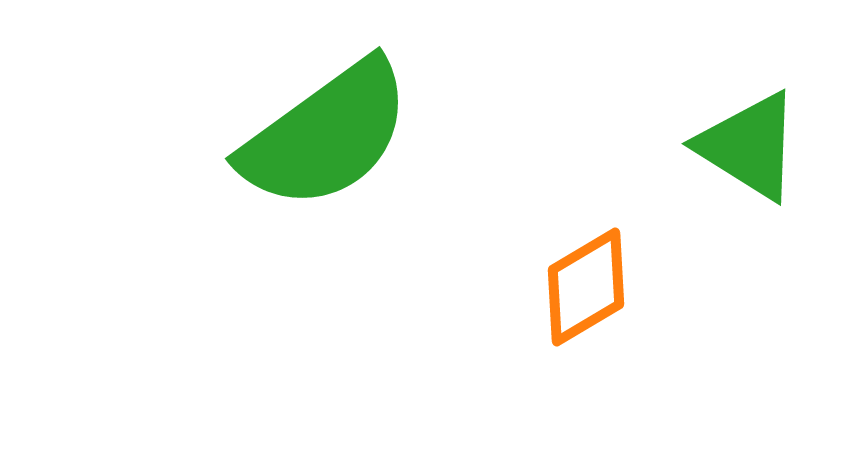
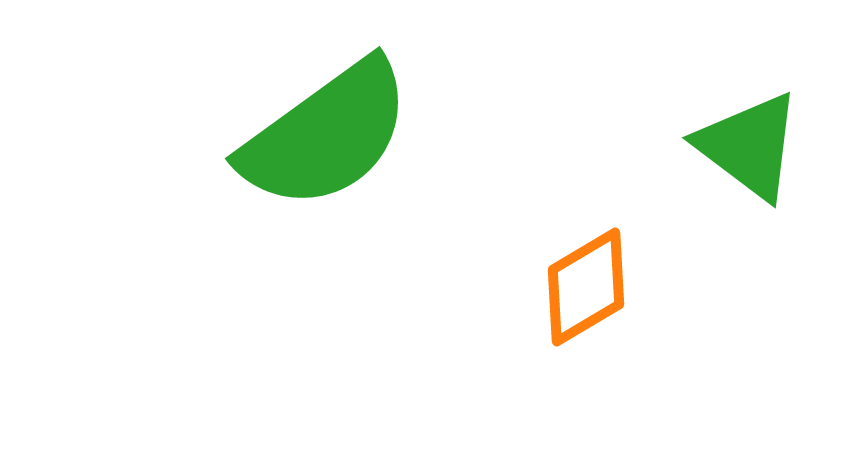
green triangle: rotated 5 degrees clockwise
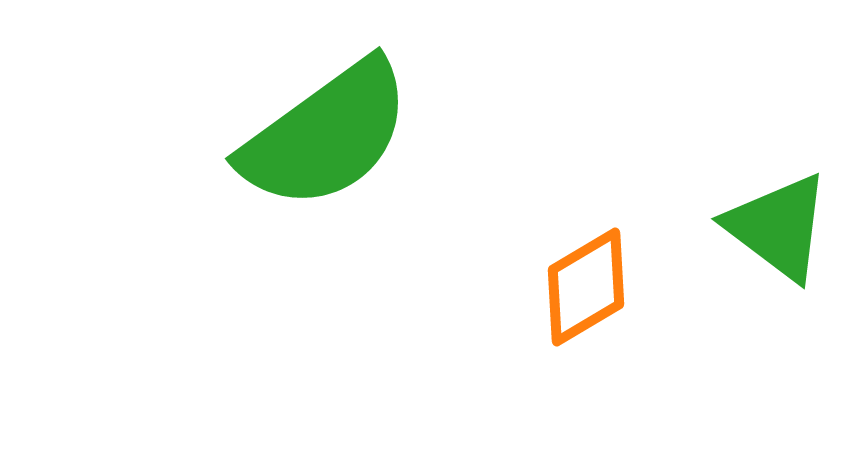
green triangle: moved 29 px right, 81 px down
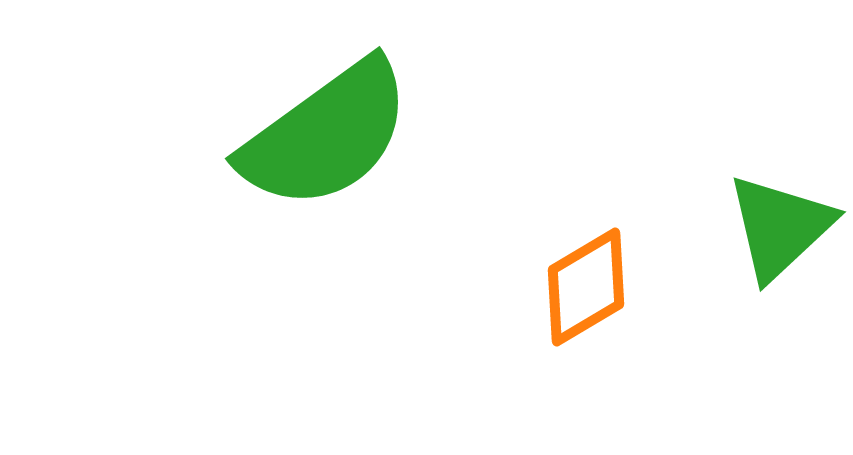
green triangle: moved 2 px right; rotated 40 degrees clockwise
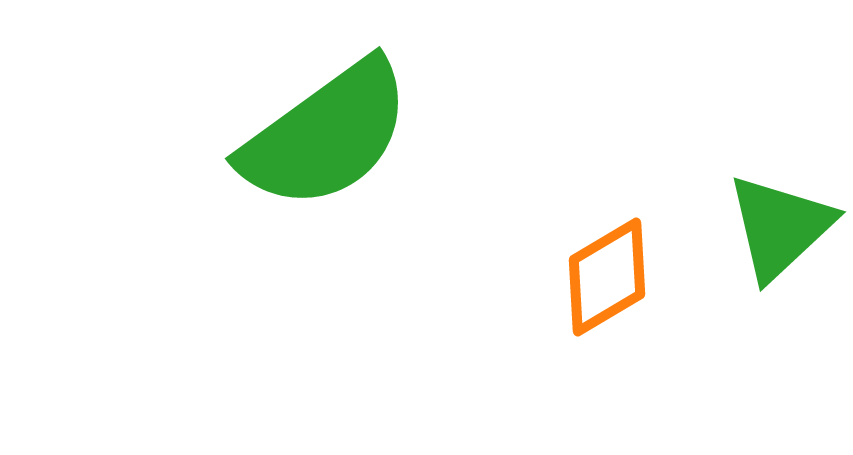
orange diamond: moved 21 px right, 10 px up
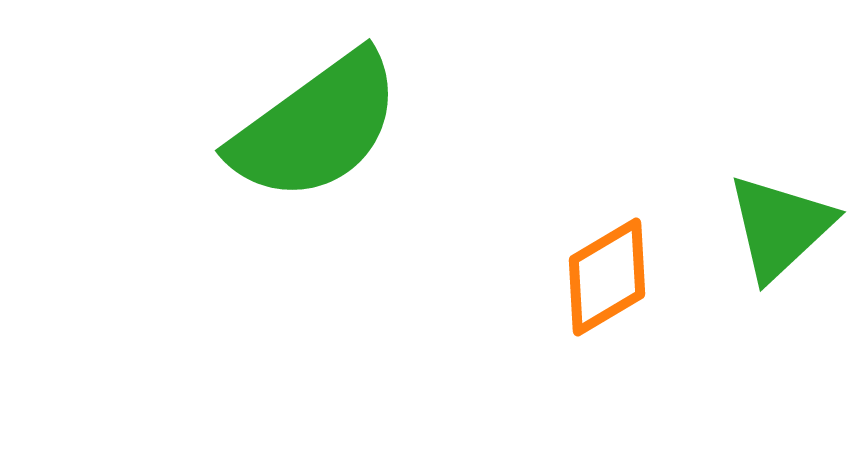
green semicircle: moved 10 px left, 8 px up
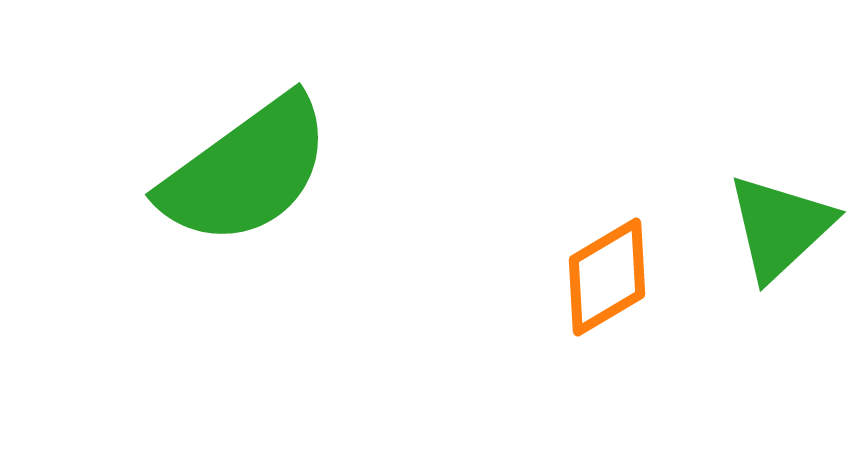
green semicircle: moved 70 px left, 44 px down
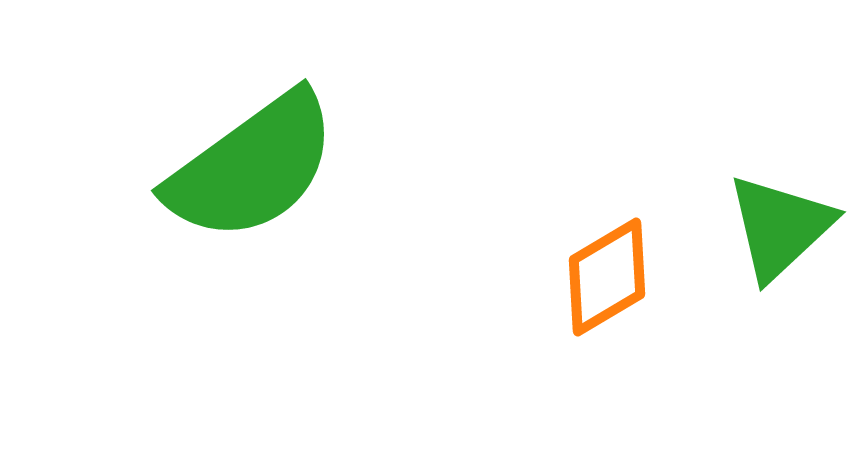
green semicircle: moved 6 px right, 4 px up
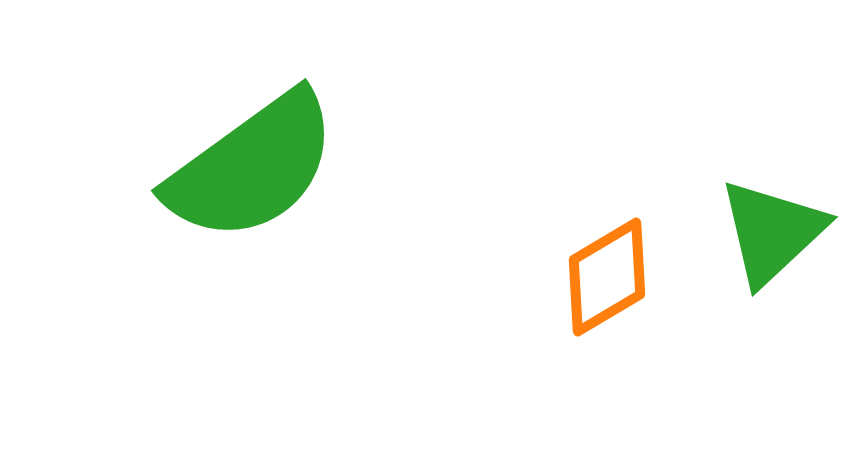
green triangle: moved 8 px left, 5 px down
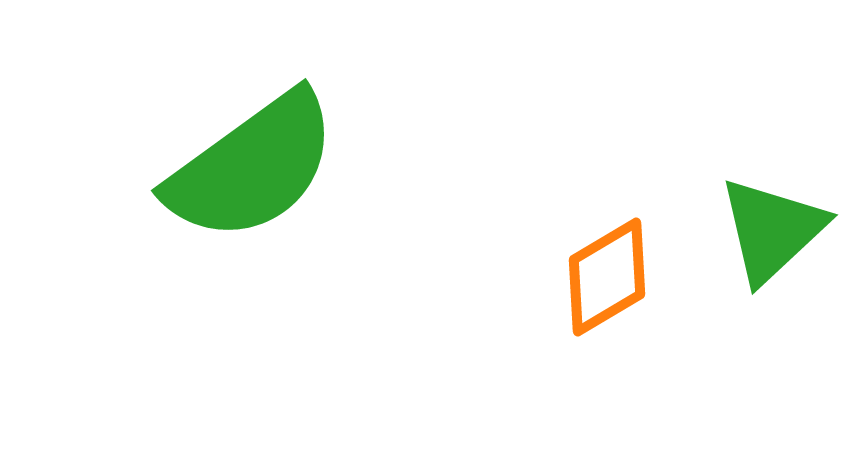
green triangle: moved 2 px up
